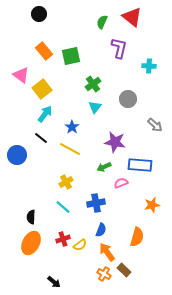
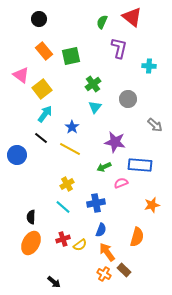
black circle: moved 5 px down
yellow cross: moved 1 px right, 2 px down
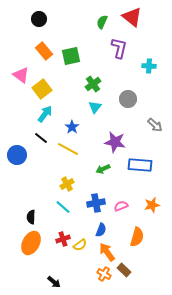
yellow line: moved 2 px left
green arrow: moved 1 px left, 2 px down
pink semicircle: moved 23 px down
